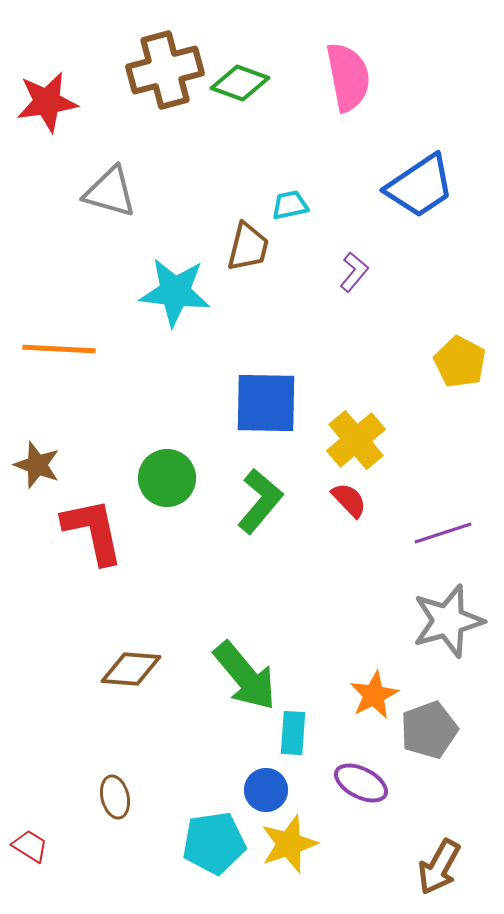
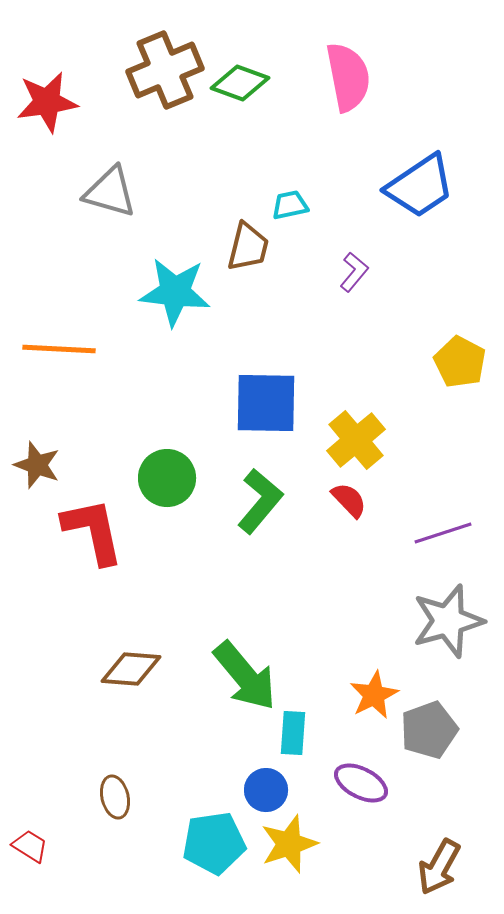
brown cross: rotated 8 degrees counterclockwise
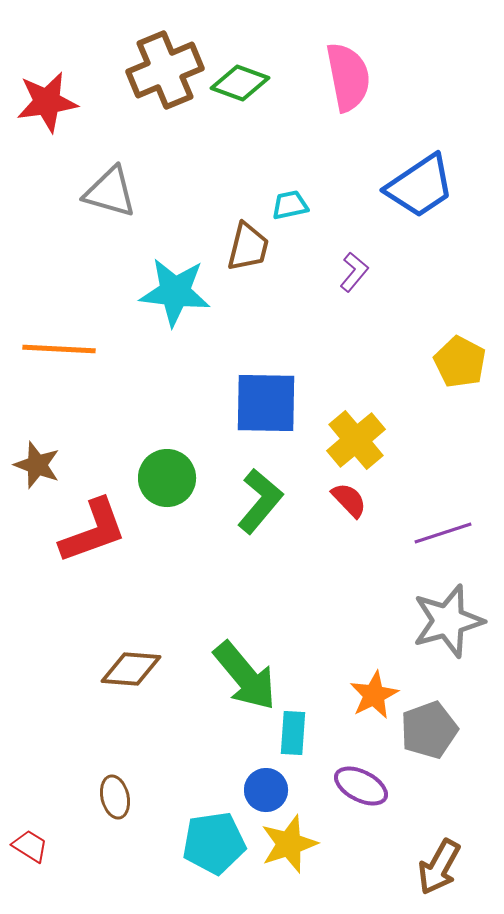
red L-shape: rotated 82 degrees clockwise
purple ellipse: moved 3 px down
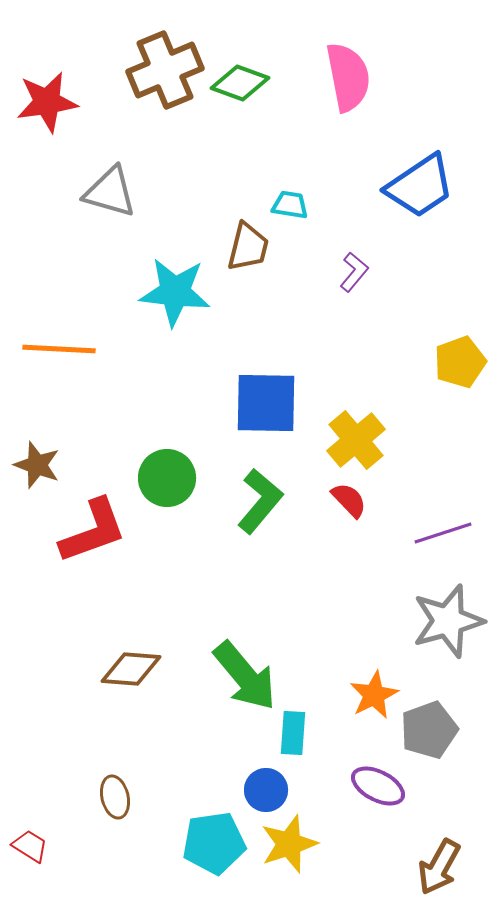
cyan trapezoid: rotated 21 degrees clockwise
yellow pentagon: rotated 24 degrees clockwise
purple ellipse: moved 17 px right
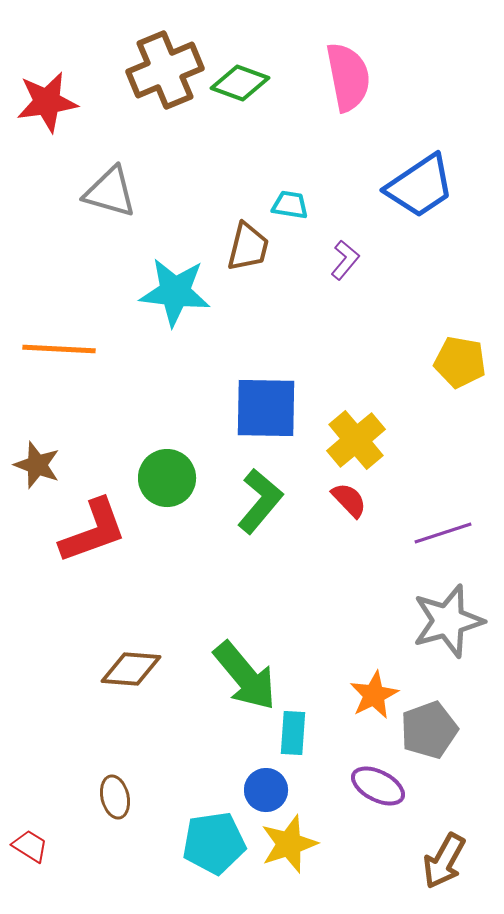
purple L-shape: moved 9 px left, 12 px up
yellow pentagon: rotated 30 degrees clockwise
blue square: moved 5 px down
brown arrow: moved 5 px right, 6 px up
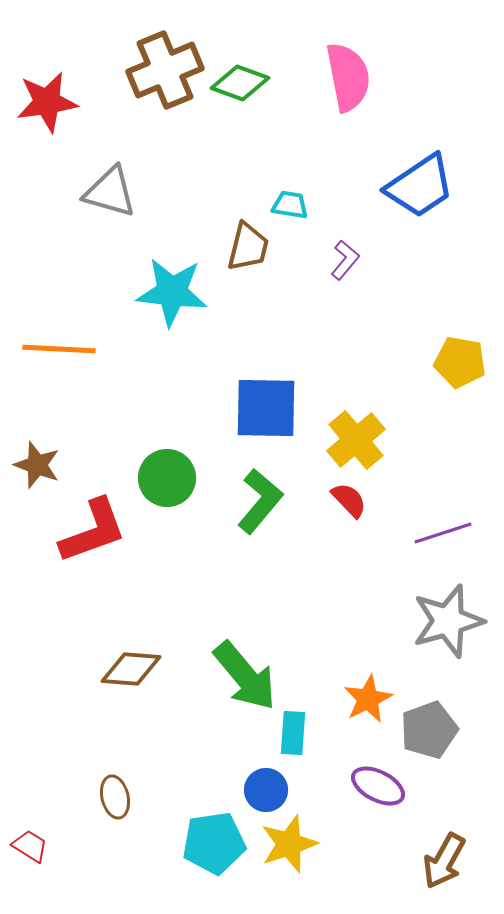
cyan star: moved 3 px left
orange star: moved 6 px left, 4 px down
